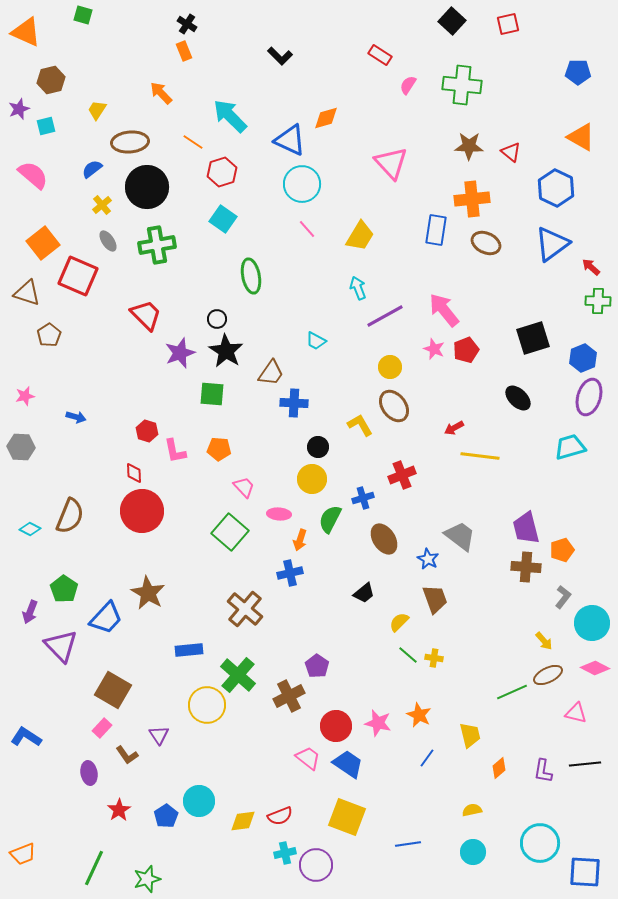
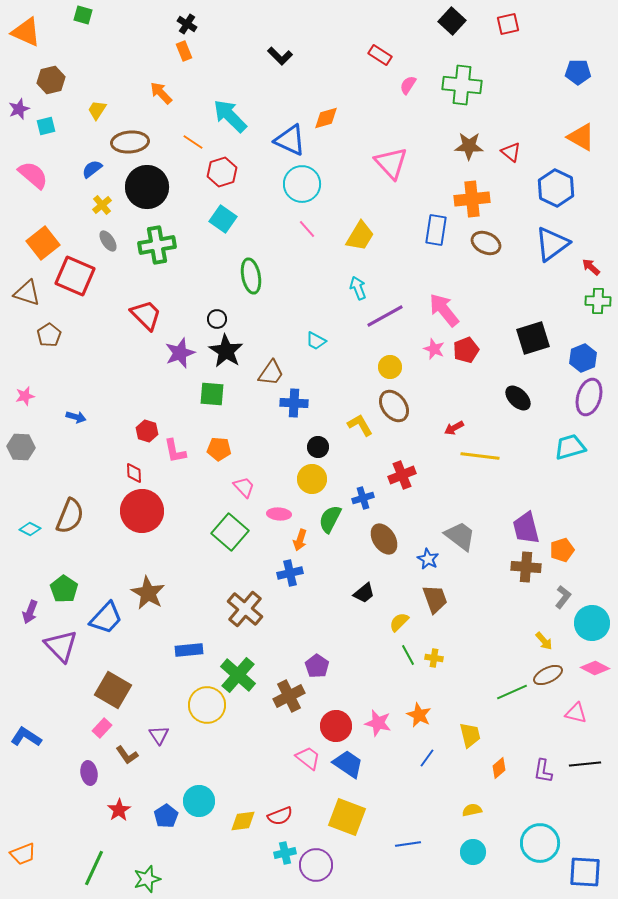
red square at (78, 276): moved 3 px left
green line at (408, 655): rotated 20 degrees clockwise
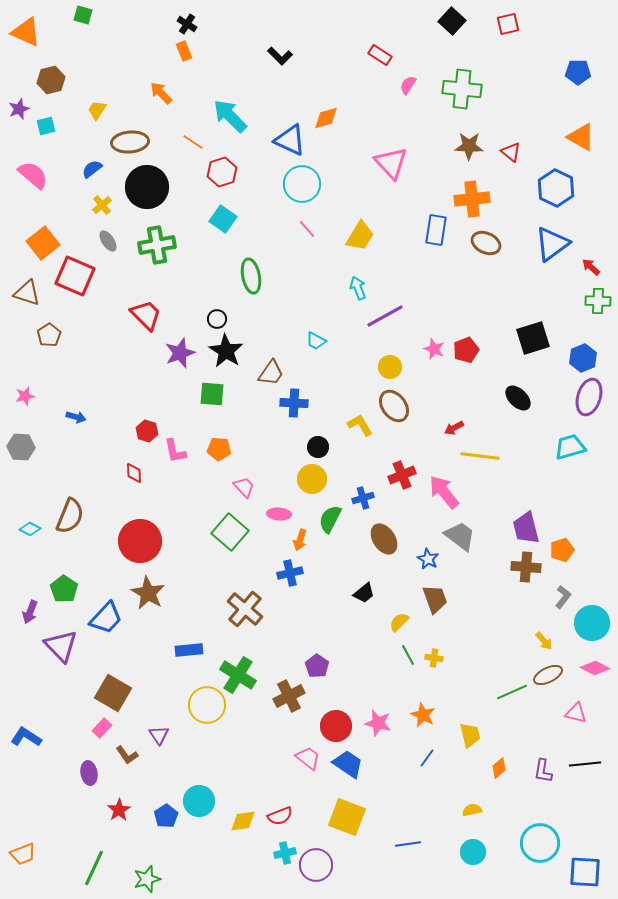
green cross at (462, 85): moved 4 px down
pink arrow at (444, 310): moved 182 px down
red circle at (142, 511): moved 2 px left, 30 px down
green cross at (238, 675): rotated 9 degrees counterclockwise
brown square at (113, 690): moved 3 px down
orange star at (419, 715): moved 4 px right
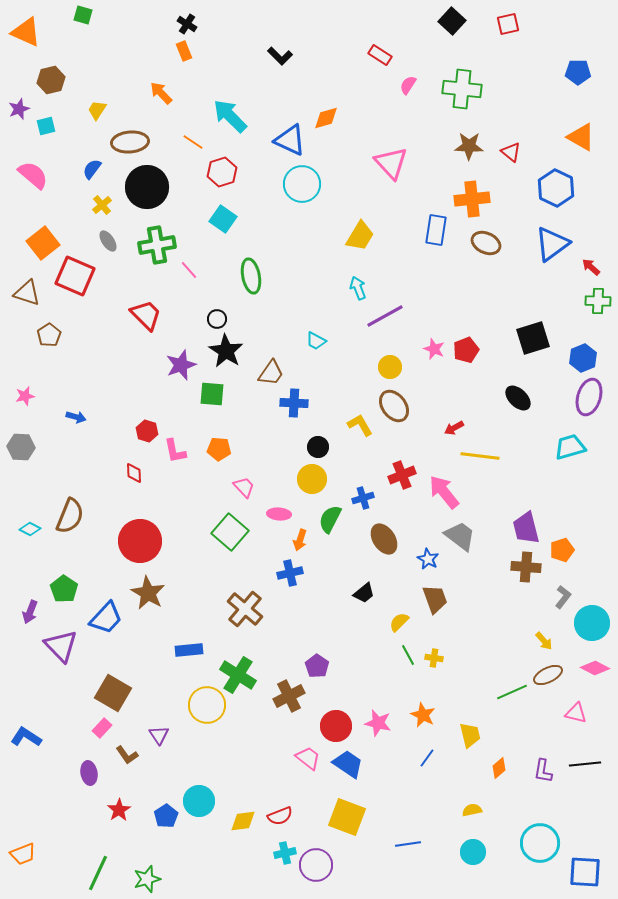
blue semicircle at (92, 169): rotated 15 degrees counterclockwise
pink line at (307, 229): moved 118 px left, 41 px down
purple star at (180, 353): moved 1 px right, 12 px down
green line at (94, 868): moved 4 px right, 5 px down
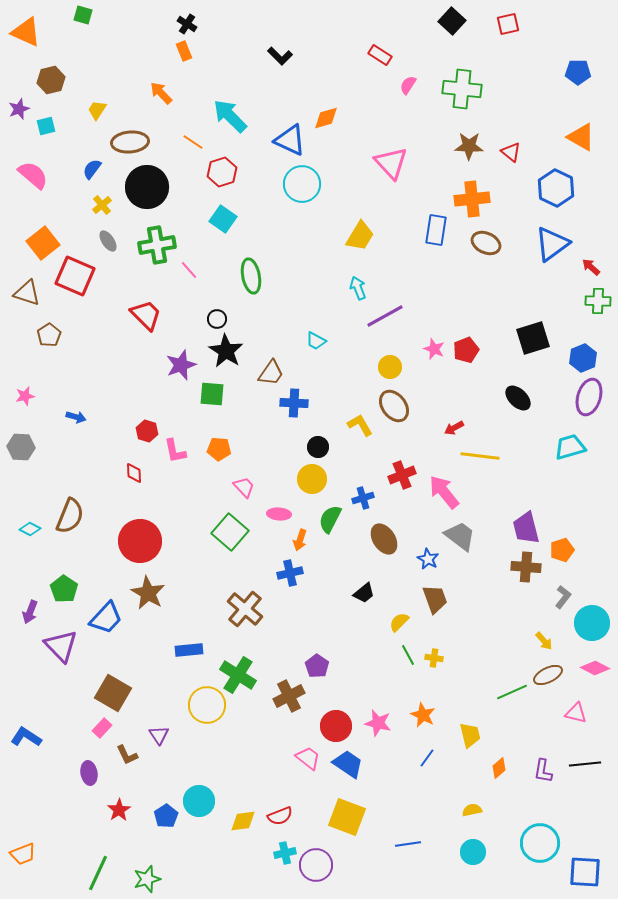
brown L-shape at (127, 755): rotated 10 degrees clockwise
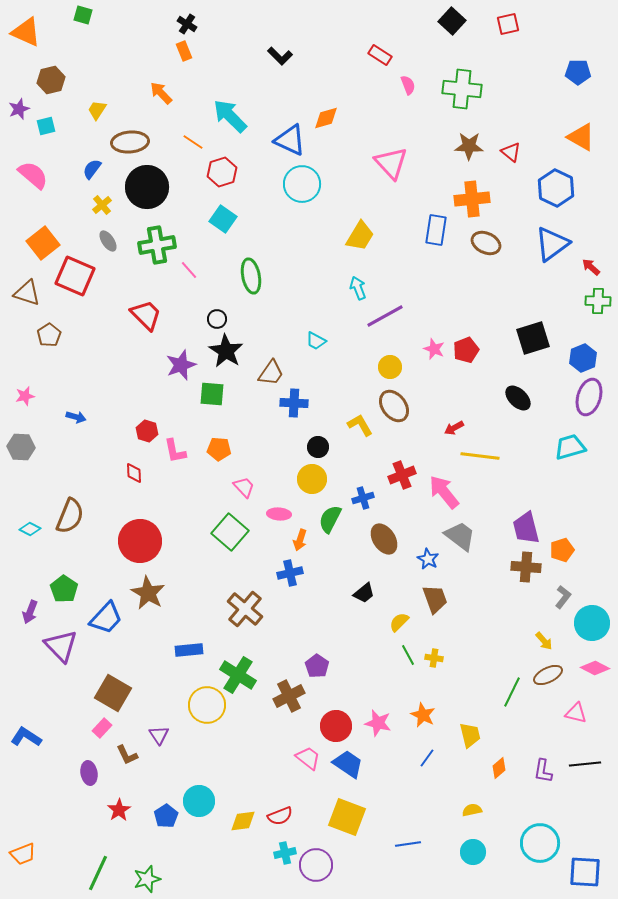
pink semicircle at (408, 85): rotated 126 degrees clockwise
green line at (512, 692): rotated 40 degrees counterclockwise
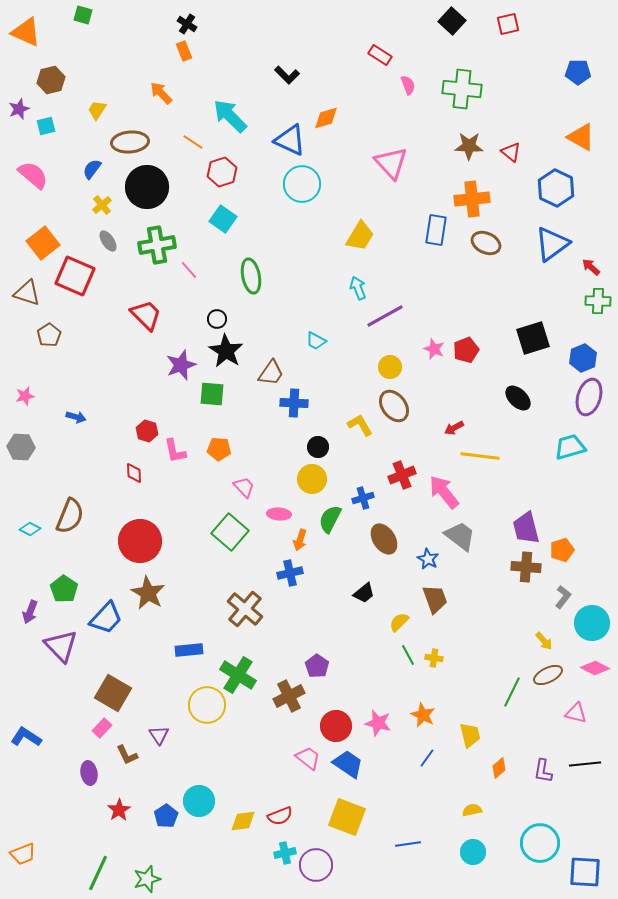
black L-shape at (280, 56): moved 7 px right, 19 px down
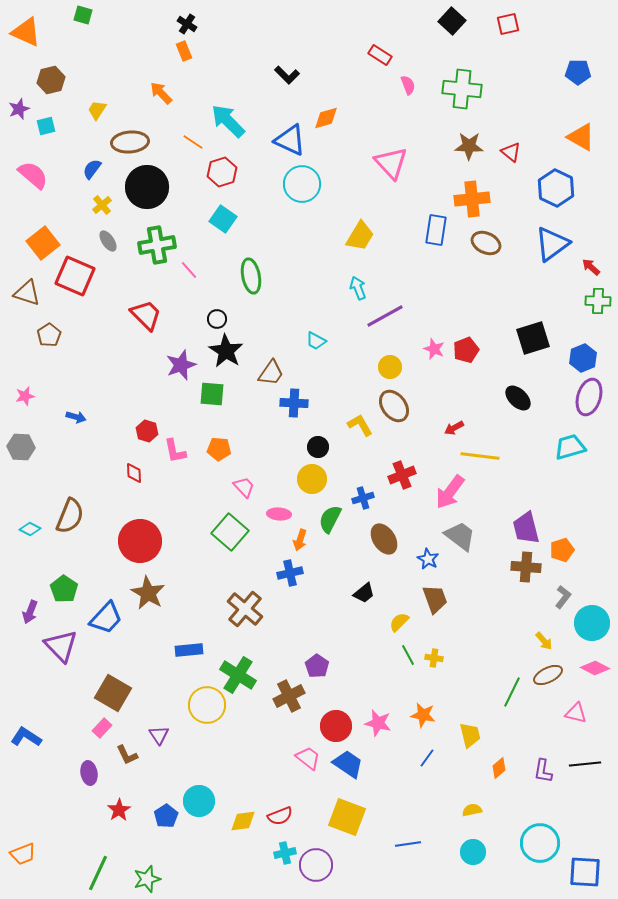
cyan arrow at (230, 116): moved 2 px left, 5 px down
pink arrow at (444, 492): moved 6 px right; rotated 105 degrees counterclockwise
orange star at (423, 715): rotated 15 degrees counterclockwise
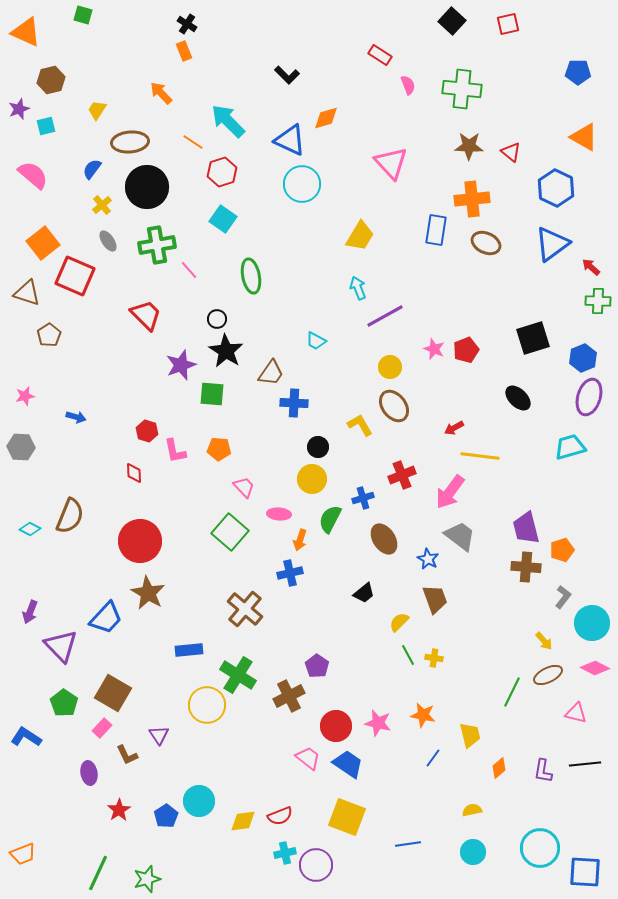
orange triangle at (581, 137): moved 3 px right
green pentagon at (64, 589): moved 114 px down
blue line at (427, 758): moved 6 px right
cyan circle at (540, 843): moved 5 px down
